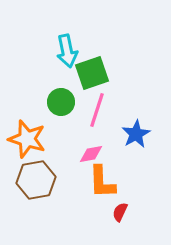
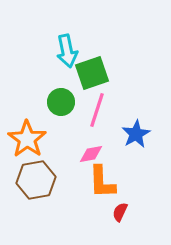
orange star: rotated 18 degrees clockwise
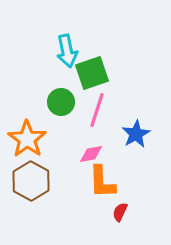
brown hexagon: moved 5 px left, 1 px down; rotated 21 degrees counterclockwise
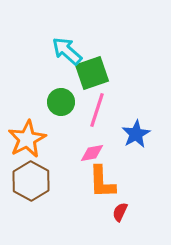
cyan arrow: rotated 144 degrees clockwise
orange star: rotated 9 degrees clockwise
pink diamond: moved 1 px right, 1 px up
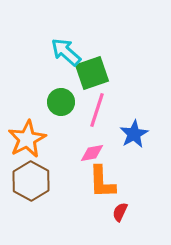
cyan arrow: moved 1 px left, 1 px down
blue star: moved 2 px left
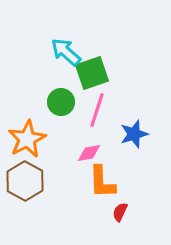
blue star: rotated 12 degrees clockwise
pink diamond: moved 3 px left
brown hexagon: moved 6 px left
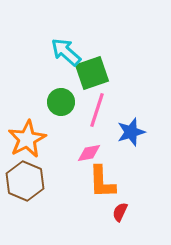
blue star: moved 3 px left, 2 px up
brown hexagon: rotated 6 degrees counterclockwise
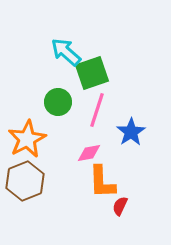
green circle: moved 3 px left
blue star: rotated 16 degrees counterclockwise
brown hexagon: rotated 15 degrees clockwise
red semicircle: moved 6 px up
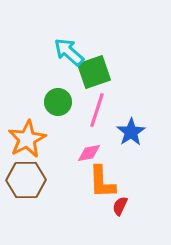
cyan arrow: moved 3 px right
green square: moved 2 px right, 1 px up
brown hexagon: moved 1 px right, 1 px up; rotated 21 degrees clockwise
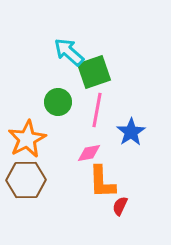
pink line: rotated 8 degrees counterclockwise
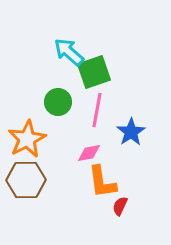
orange L-shape: rotated 6 degrees counterclockwise
